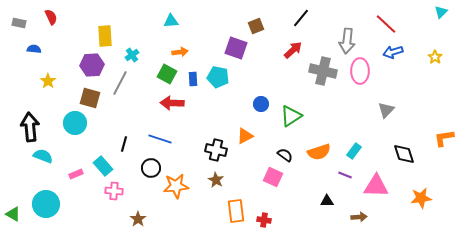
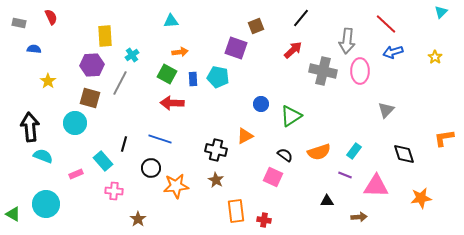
cyan rectangle at (103, 166): moved 5 px up
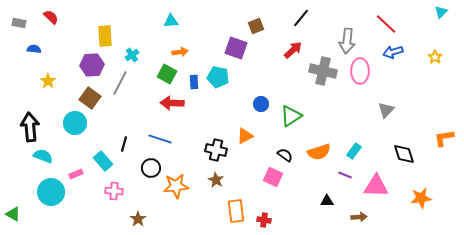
red semicircle at (51, 17): rotated 21 degrees counterclockwise
blue rectangle at (193, 79): moved 1 px right, 3 px down
brown square at (90, 98): rotated 20 degrees clockwise
cyan circle at (46, 204): moved 5 px right, 12 px up
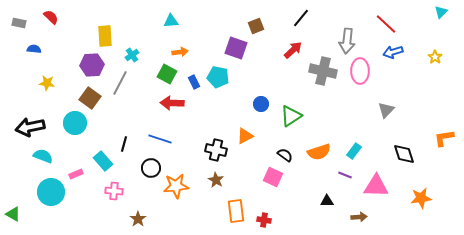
yellow star at (48, 81): moved 1 px left, 2 px down; rotated 28 degrees counterclockwise
blue rectangle at (194, 82): rotated 24 degrees counterclockwise
black arrow at (30, 127): rotated 96 degrees counterclockwise
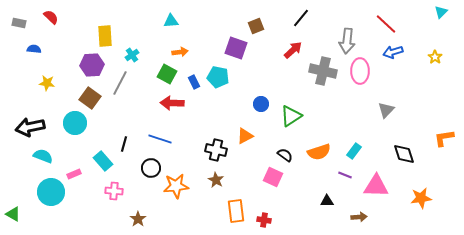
pink rectangle at (76, 174): moved 2 px left
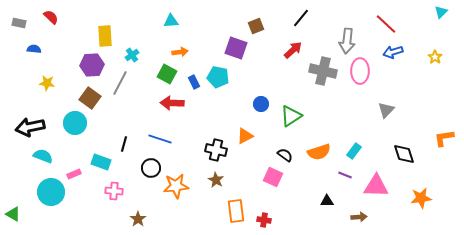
cyan rectangle at (103, 161): moved 2 px left, 1 px down; rotated 30 degrees counterclockwise
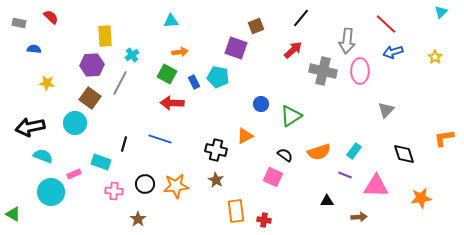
black circle at (151, 168): moved 6 px left, 16 px down
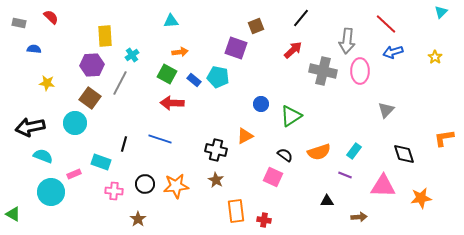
blue rectangle at (194, 82): moved 2 px up; rotated 24 degrees counterclockwise
pink triangle at (376, 186): moved 7 px right
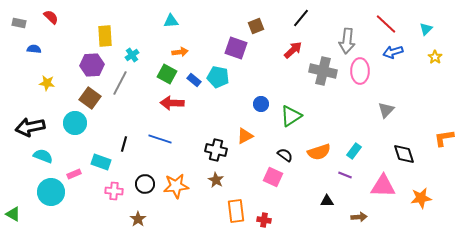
cyan triangle at (441, 12): moved 15 px left, 17 px down
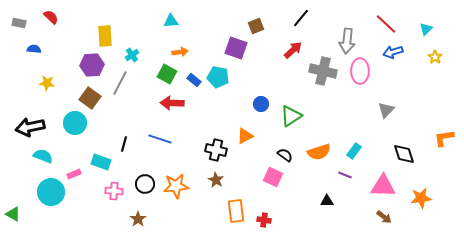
brown arrow at (359, 217): moved 25 px right; rotated 42 degrees clockwise
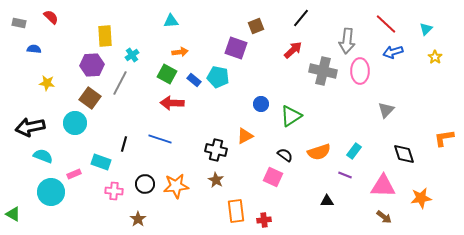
red cross at (264, 220): rotated 16 degrees counterclockwise
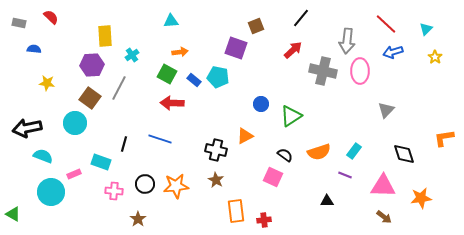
gray line at (120, 83): moved 1 px left, 5 px down
black arrow at (30, 127): moved 3 px left, 1 px down
